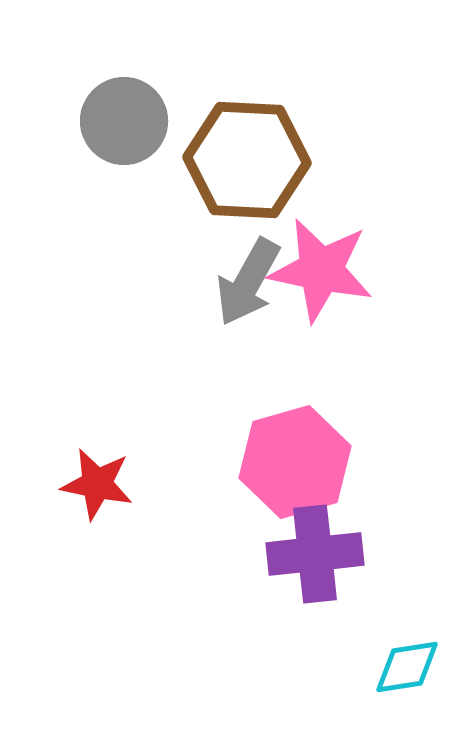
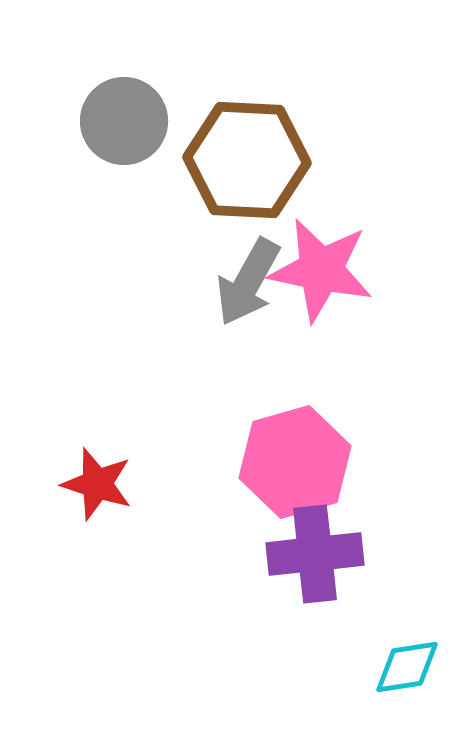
red star: rotated 6 degrees clockwise
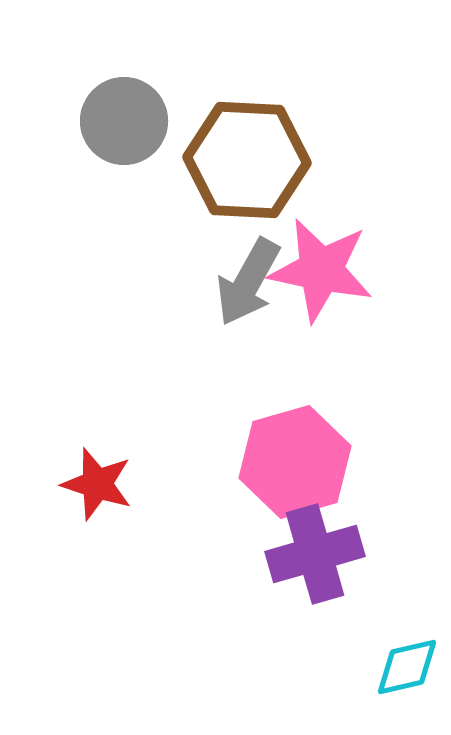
purple cross: rotated 10 degrees counterclockwise
cyan diamond: rotated 4 degrees counterclockwise
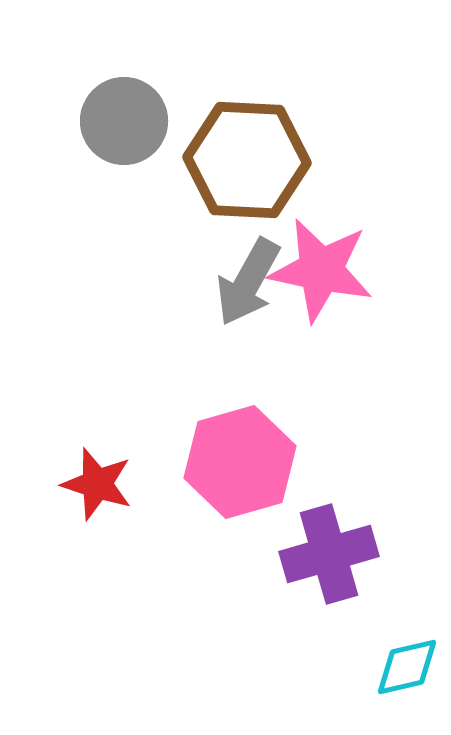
pink hexagon: moved 55 px left
purple cross: moved 14 px right
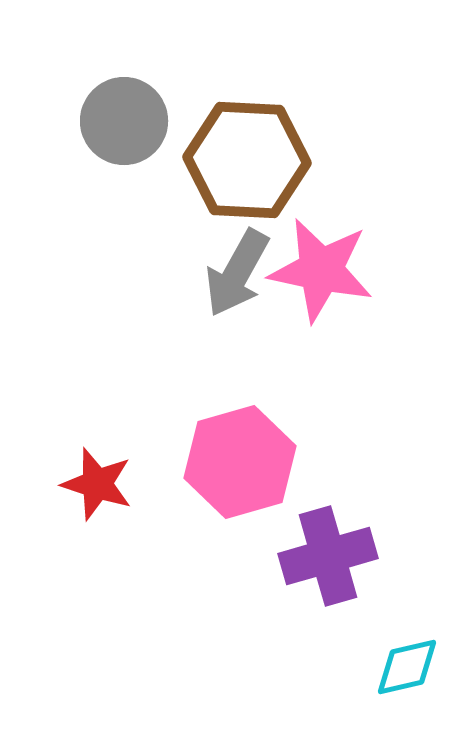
gray arrow: moved 11 px left, 9 px up
purple cross: moved 1 px left, 2 px down
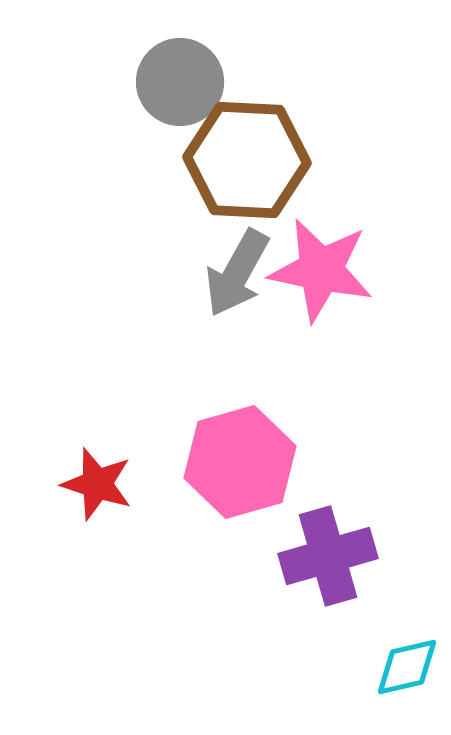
gray circle: moved 56 px right, 39 px up
